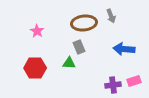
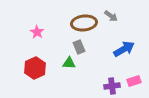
gray arrow: rotated 32 degrees counterclockwise
pink star: moved 1 px down
blue arrow: rotated 145 degrees clockwise
red hexagon: rotated 25 degrees counterclockwise
purple cross: moved 1 px left, 1 px down
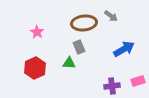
pink rectangle: moved 4 px right
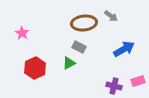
pink star: moved 15 px left, 1 px down
gray rectangle: rotated 40 degrees counterclockwise
green triangle: rotated 32 degrees counterclockwise
purple cross: moved 2 px right; rotated 21 degrees clockwise
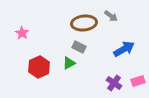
red hexagon: moved 4 px right, 1 px up
purple cross: moved 3 px up; rotated 21 degrees clockwise
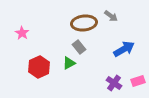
gray rectangle: rotated 24 degrees clockwise
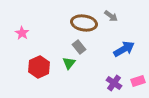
brown ellipse: rotated 15 degrees clockwise
green triangle: rotated 24 degrees counterclockwise
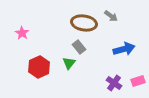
blue arrow: rotated 15 degrees clockwise
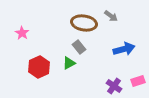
green triangle: rotated 24 degrees clockwise
purple cross: moved 3 px down
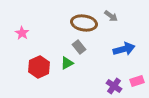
green triangle: moved 2 px left
pink rectangle: moved 1 px left
